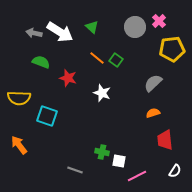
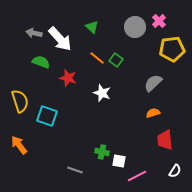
white arrow: moved 7 px down; rotated 16 degrees clockwise
yellow semicircle: moved 1 px right, 3 px down; rotated 110 degrees counterclockwise
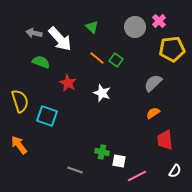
red star: moved 5 px down; rotated 12 degrees clockwise
orange semicircle: rotated 16 degrees counterclockwise
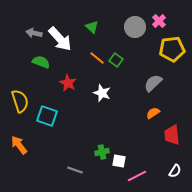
red trapezoid: moved 7 px right, 5 px up
green cross: rotated 24 degrees counterclockwise
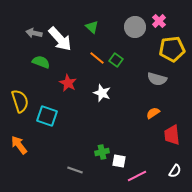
gray semicircle: moved 4 px right, 4 px up; rotated 120 degrees counterclockwise
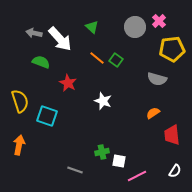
white star: moved 1 px right, 8 px down
orange arrow: rotated 48 degrees clockwise
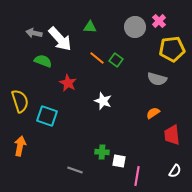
green triangle: moved 2 px left; rotated 40 degrees counterclockwise
green semicircle: moved 2 px right, 1 px up
orange arrow: moved 1 px right, 1 px down
green cross: rotated 16 degrees clockwise
pink line: rotated 54 degrees counterclockwise
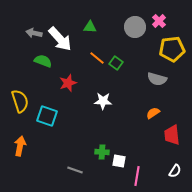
green square: moved 3 px down
red star: rotated 24 degrees clockwise
white star: rotated 18 degrees counterclockwise
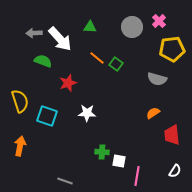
gray circle: moved 3 px left
gray arrow: rotated 14 degrees counterclockwise
green square: moved 1 px down
white star: moved 16 px left, 12 px down
gray line: moved 10 px left, 11 px down
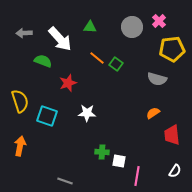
gray arrow: moved 10 px left
